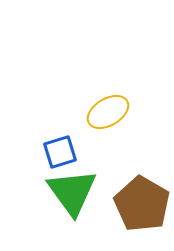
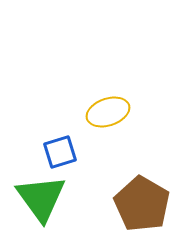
yellow ellipse: rotated 12 degrees clockwise
green triangle: moved 31 px left, 6 px down
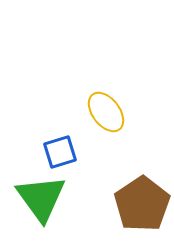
yellow ellipse: moved 2 px left; rotated 72 degrees clockwise
brown pentagon: rotated 8 degrees clockwise
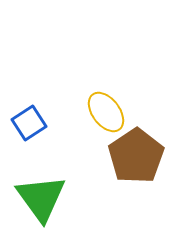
blue square: moved 31 px left, 29 px up; rotated 16 degrees counterclockwise
brown pentagon: moved 6 px left, 48 px up
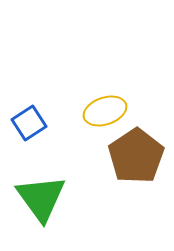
yellow ellipse: moved 1 px left, 1 px up; rotated 72 degrees counterclockwise
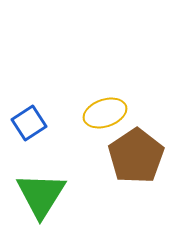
yellow ellipse: moved 2 px down
green triangle: moved 3 px up; rotated 8 degrees clockwise
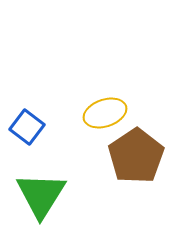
blue square: moved 2 px left, 4 px down; rotated 20 degrees counterclockwise
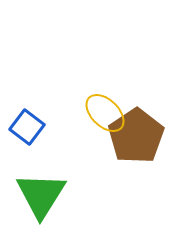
yellow ellipse: rotated 63 degrees clockwise
brown pentagon: moved 20 px up
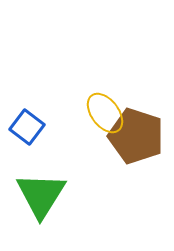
yellow ellipse: rotated 9 degrees clockwise
brown pentagon: rotated 20 degrees counterclockwise
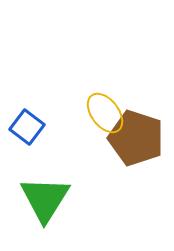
brown pentagon: moved 2 px down
green triangle: moved 4 px right, 4 px down
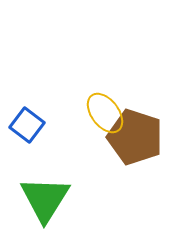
blue square: moved 2 px up
brown pentagon: moved 1 px left, 1 px up
